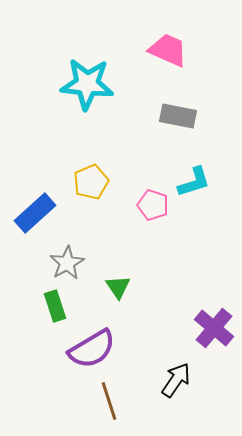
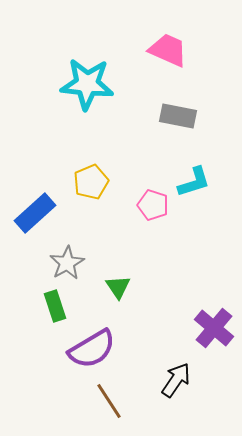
brown line: rotated 15 degrees counterclockwise
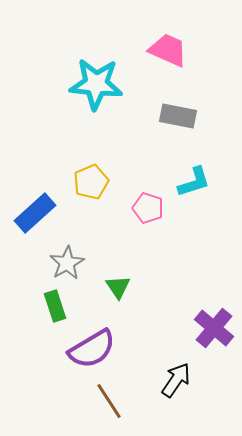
cyan star: moved 9 px right
pink pentagon: moved 5 px left, 3 px down
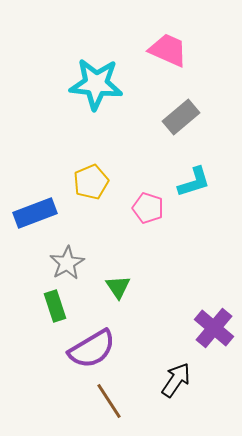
gray rectangle: moved 3 px right, 1 px down; rotated 51 degrees counterclockwise
blue rectangle: rotated 21 degrees clockwise
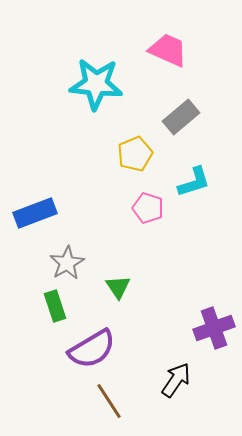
yellow pentagon: moved 44 px right, 28 px up
purple cross: rotated 30 degrees clockwise
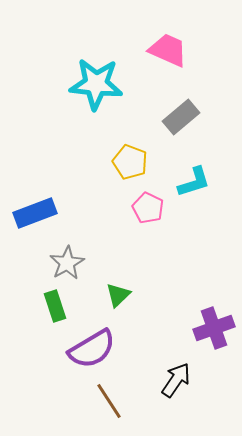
yellow pentagon: moved 5 px left, 8 px down; rotated 28 degrees counterclockwise
pink pentagon: rotated 8 degrees clockwise
green triangle: moved 8 px down; rotated 20 degrees clockwise
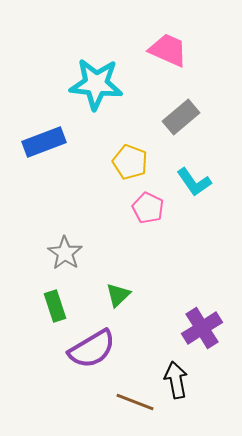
cyan L-shape: rotated 72 degrees clockwise
blue rectangle: moved 9 px right, 71 px up
gray star: moved 2 px left, 10 px up; rotated 8 degrees counterclockwise
purple cross: moved 12 px left; rotated 12 degrees counterclockwise
black arrow: rotated 45 degrees counterclockwise
brown line: moved 26 px right, 1 px down; rotated 36 degrees counterclockwise
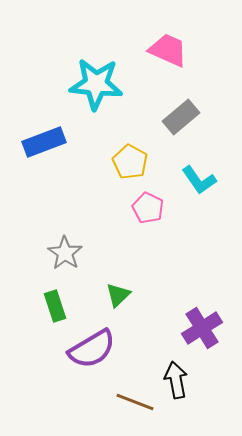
yellow pentagon: rotated 8 degrees clockwise
cyan L-shape: moved 5 px right, 2 px up
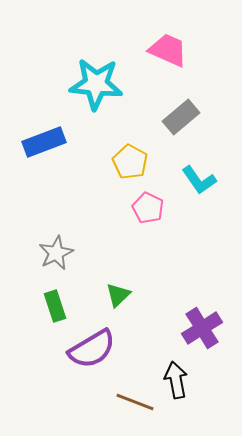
gray star: moved 9 px left; rotated 12 degrees clockwise
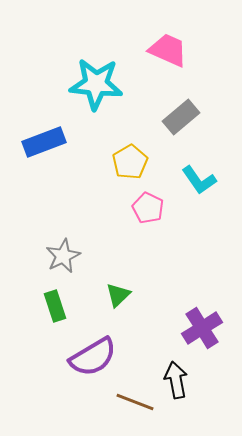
yellow pentagon: rotated 12 degrees clockwise
gray star: moved 7 px right, 3 px down
purple semicircle: moved 1 px right, 8 px down
